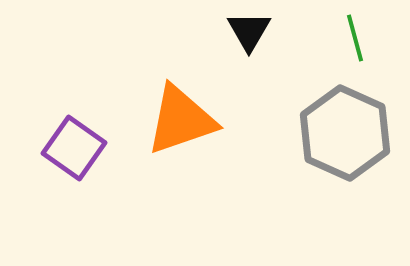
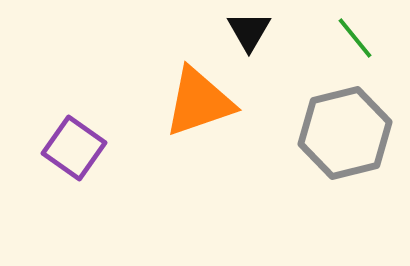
green line: rotated 24 degrees counterclockwise
orange triangle: moved 18 px right, 18 px up
gray hexagon: rotated 22 degrees clockwise
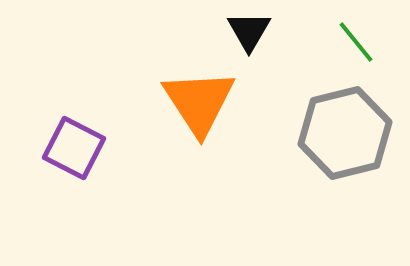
green line: moved 1 px right, 4 px down
orange triangle: rotated 44 degrees counterclockwise
purple square: rotated 8 degrees counterclockwise
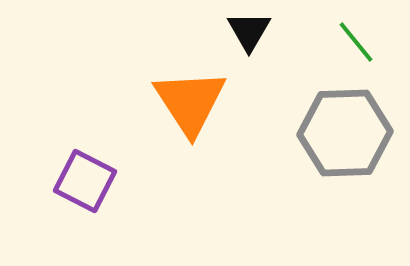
orange triangle: moved 9 px left
gray hexagon: rotated 12 degrees clockwise
purple square: moved 11 px right, 33 px down
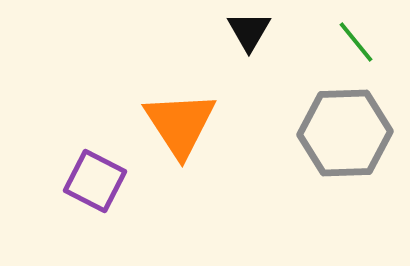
orange triangle: moved 10 px left, 22 px down
purple square: moved 10 px right
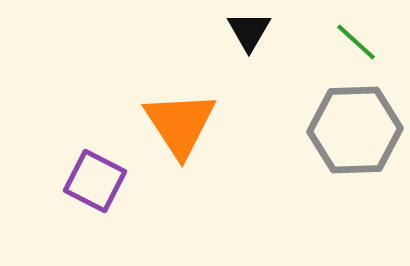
green line: rotated 9 degrees counterclockwise
gray hexagon: moved 10 px right, 3 px up
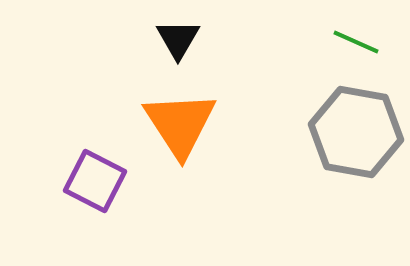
black triangle: moved 71 px left, 8 px down
green line: rotated 18 degrees counterclockwise
gray hexagon: moved 1 px right, 2 px down; rotated 12 degrees clockwise
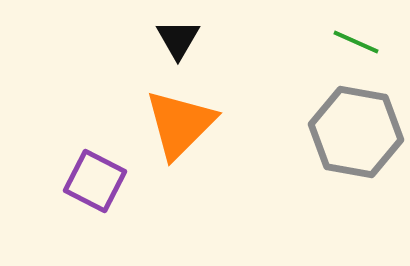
orange triangle: rotated 18 degrees clockwise
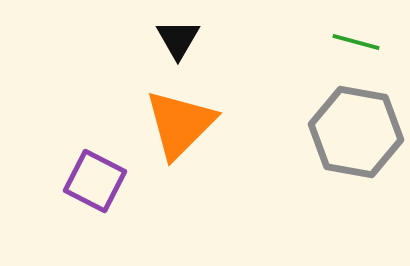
green line: rotated 9 degrees counterclockwise
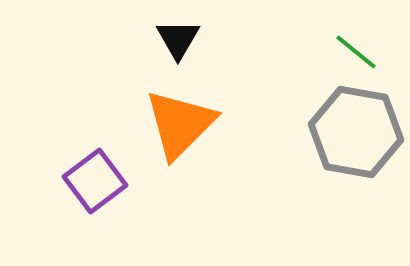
green line: moved 10 px down; rotated 24 degrees clockwise
purple square: rotated 26 degrees clockwise
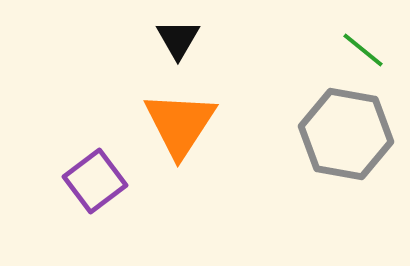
green line: moved 7 px right, 2 px up
orange triangle: rotated 12 degrees counterclockwise
gray hexagon: moved 10 px left, 2 px down
